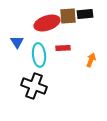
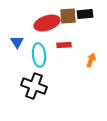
red rectangle: moved 1 px right, 3 px up
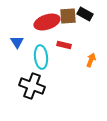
black rectangle: rotated 35 degrees clockwise
red ellipse: moved 1 px up
red rectangle: rotated 16 degrees clockwise
cyan ellipse: moved 2 px right, 2 px down
black cross: moved 2 px left
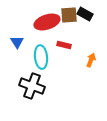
brown square: moved 1 px right, 1 px up
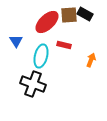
red ellipse: rotated 25 degrees counterclockwise
blue triangle: moved 1 px left, 1 px up
cyan ellipse: moved 1 px up; rotated 20 degrees clockwise
black cross: moved 1 px right, 2 px up
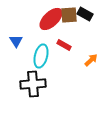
red ellipse: moved 4 px right, 3 px up
red rectangle: rotated 16 degrees clockwise
orange arrow: rotated 24 degrees clockwise
black cross: rotated 25 degrees counterclockwise
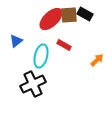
blue triangle: rotated 24 degrees clockwise
orange arrow: moved 6 px right
black cross: rotated 20 degrees counterclockwise
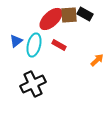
red rectangle: moved 5 px left
cyan ellipse: moved 7 px left, 11 px up
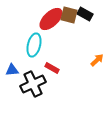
brown square: rotated 18 degrees clockwise
blue triangle: moved 4 px left, 29 px down; rotated 32 degrees clockwise
red rectangle: moved 7 px left, 23 px down
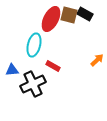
red ellipse: rotated 20 degrees counterclockwise
red rectangle: moved 1 px right, 2 px up
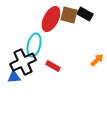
blue triangle: moved 2 px right, 7 px down
black cross: moved 10 px left, 22 px up
